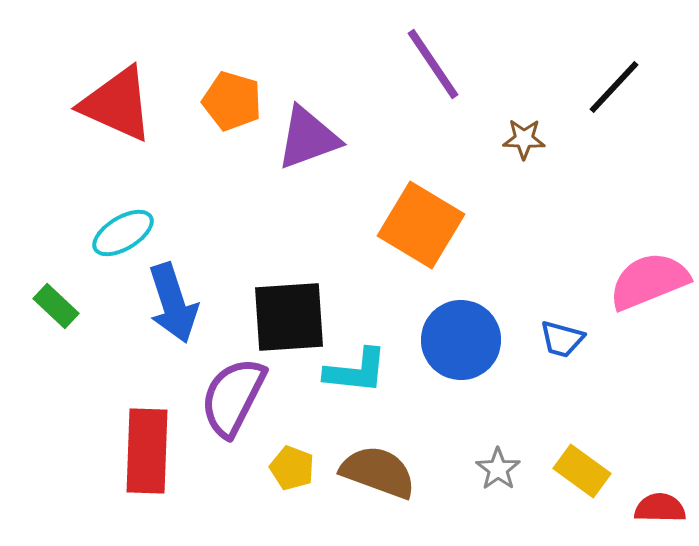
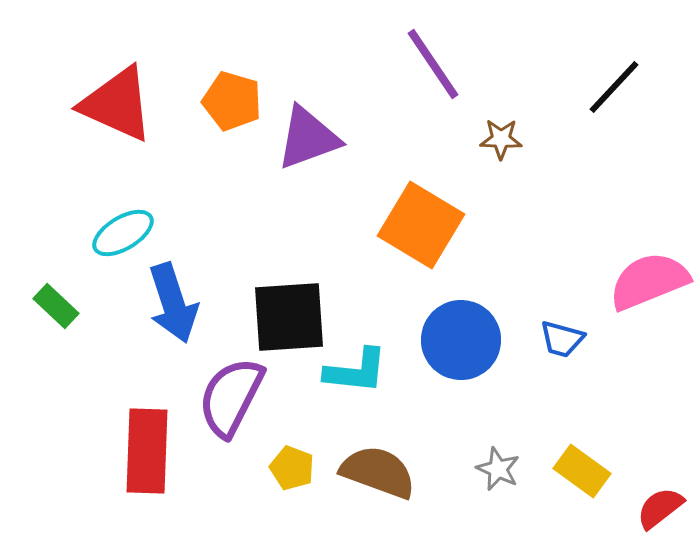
brown star: moved 23 px left
purple semicircle: moved 2 px left
gray star: rotated 12 degrees counterclockwise
red semicircle: rotated 39 degrees counterclockwise
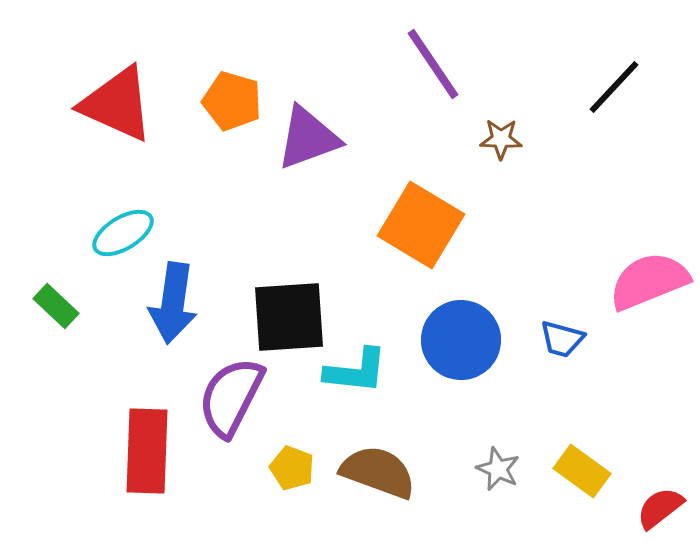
blue arrow: rotated 26 degrees clockwise
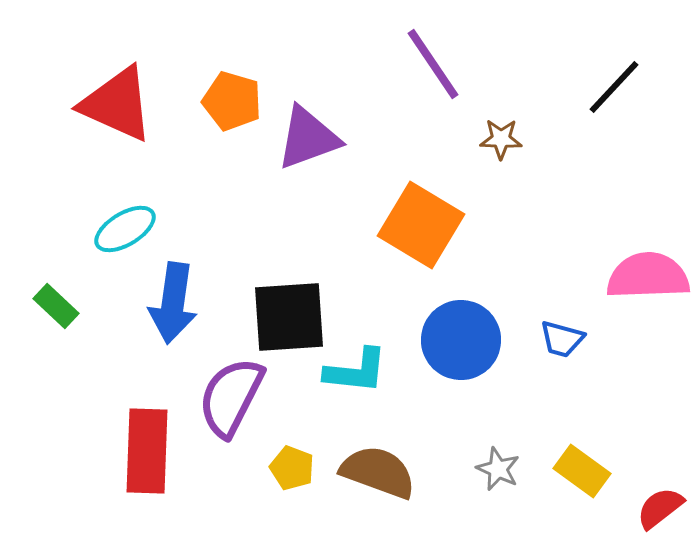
cyan ellipse: moved 2 px right, 4 px up
pink semicircle: moved 1 px left, 5 px up; rotated 20 degrees clockwise
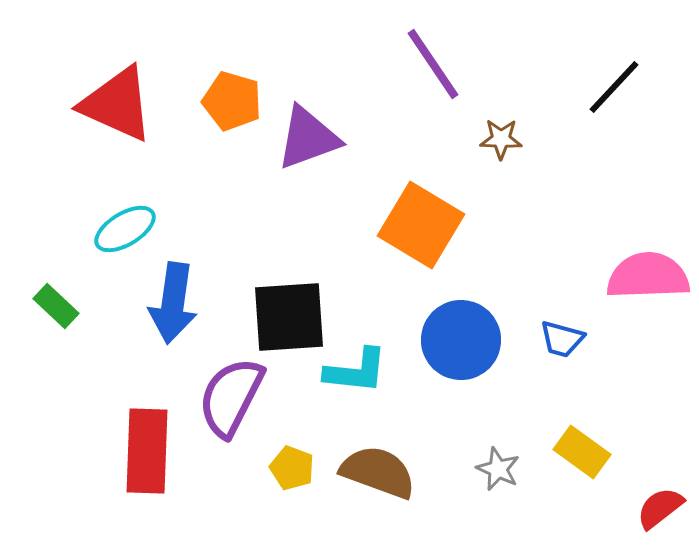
yellow rectangle: moved 19 px up
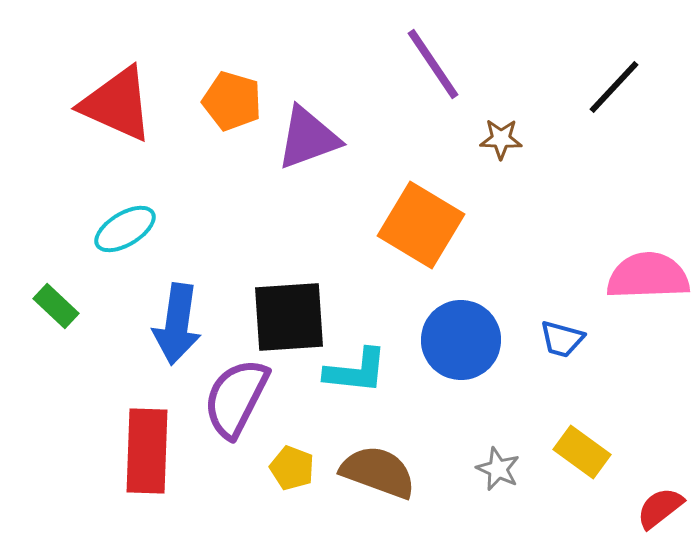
blue arrow: moved 4 px right, 21 px down
purple semicircle: moved 5 px right, 1 px down
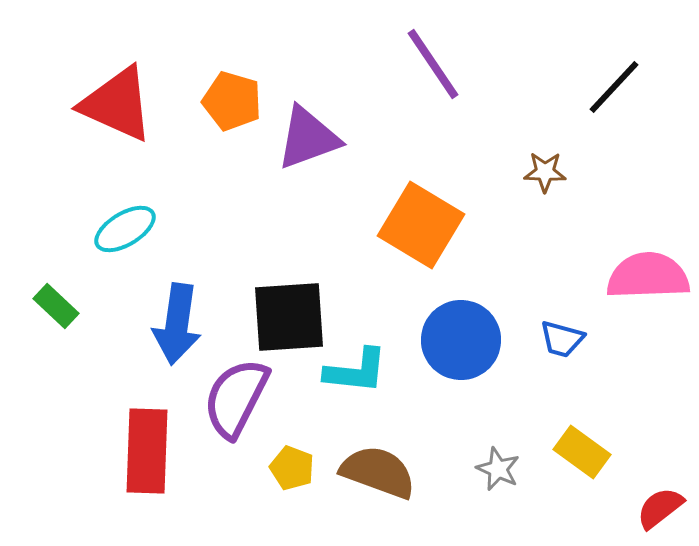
brown star: moved 44 px right, 33 px down
